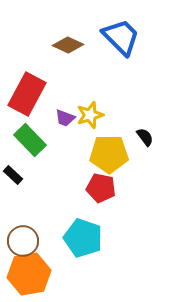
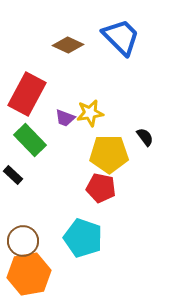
yellow star: moved 2 px up; rotated 8 degrees clockwise
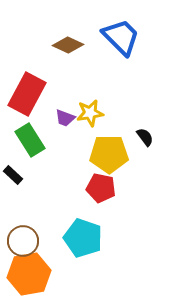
green rectangle: rotated 12 degrees clockwise
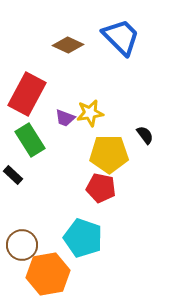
black semicircle: moved 2 px up
brown circle: moved 1 px left, 4 px down
orange hexagon: moved 19 px right
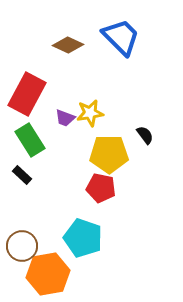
black rectangle: moved 9 px right
brown circle: moved 1 px down
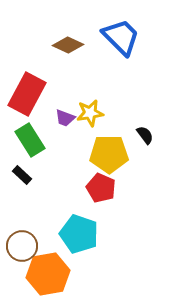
red pentagon: rotated 12 degrees clockwise
cyan pentagon: moved 4 px left, 4 px up
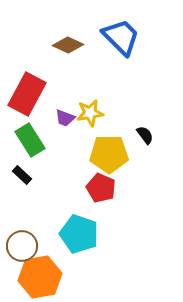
orange hexagon: moved 8 px left, 3 px down
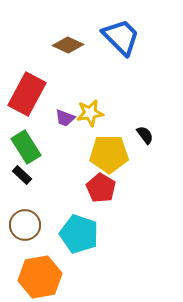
green rectangle: moved 4 px left, 7 px down
red pentagon: rotated 8 degrees clockwise
brown circle: moved 3 px right, 21 px up
